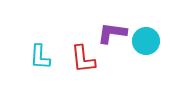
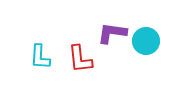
red L-shape: moved 3 px left
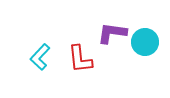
cyan circle: moved 1 px left, 1 px down
cyan L-shape: rotated 40 degrees clockwise
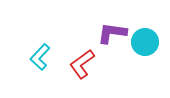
red L-shape: moved 2 px right, 5 px down; rotated 60 degrees clockwise
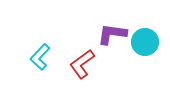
purple L-shape: moved 1 px down
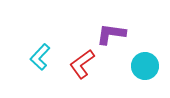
purple L-shape: moved 1 px left
cyan circle: moved 24 px down
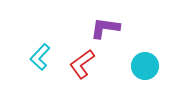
purple L-shape: moved 6 px left, 6 px up
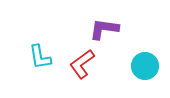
purple L-shape: moved 1 px left, 1 px down
cyan L-shape: rotated 52 degrees counterclockwise
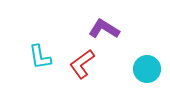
purple L-shape: rotated 24 degrees clockwise
cyan circle: moved 2 px right, 3 px down
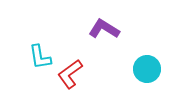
red L-shape: moved 12 px left, 10 px down
